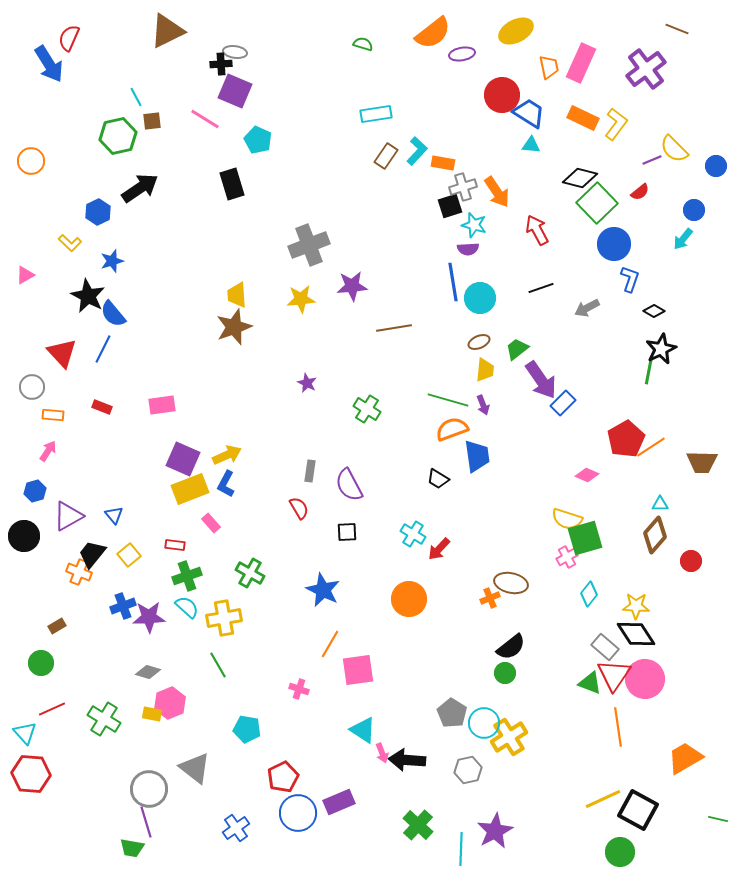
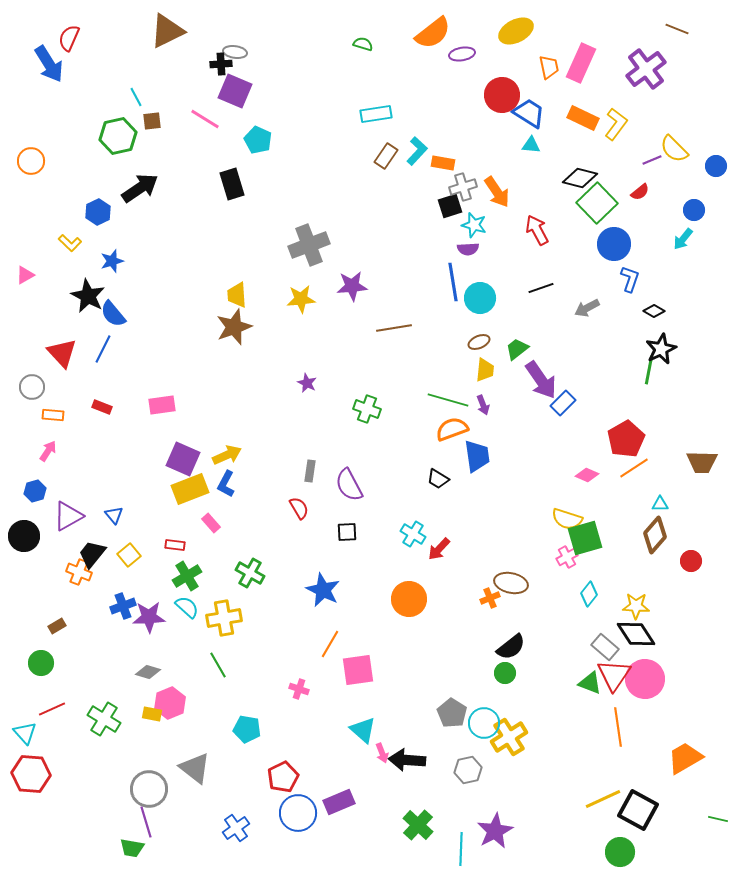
green cross at (367, 409): rotated 12 degrees counterclockwise
orange line at (651, 447): moved 17 px left, 21 px down
green cross at (187, 576): rotated 12 degrees counterclockwise
cyan triangle at (363, 730): rotated 8 degrees clockwise
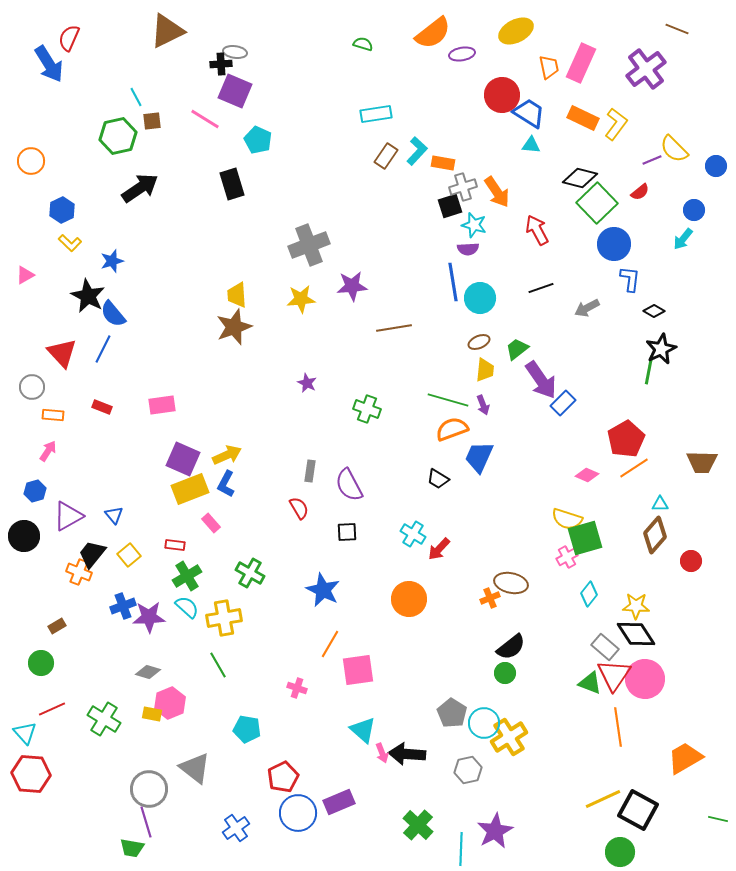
blue hexagon at (98, 212): moved 36 px left, 2 px up
blue L-shape at (630, 279): rotated 12 degrees counterclockwise
blue trapezoid at (477, 456): moved 2 px right, 1 px down; rotated 148 degrees counterclockwise
pink cross at (299, 689): moved 2 px left, 1 px up
black arrow at (407, 760): moved 6 px up
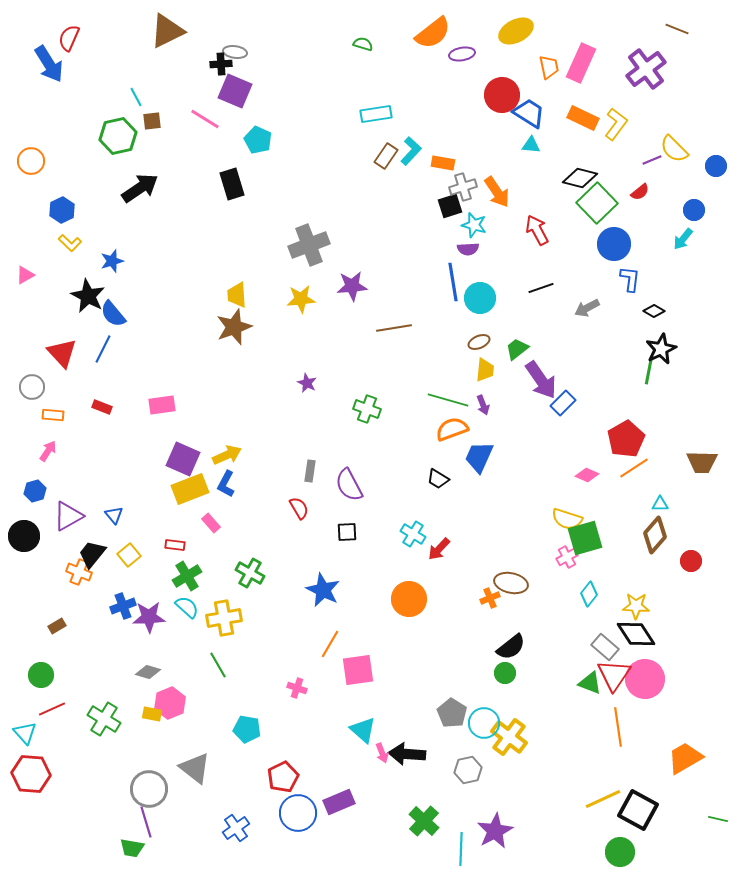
cyan L-shape at (417, 151): moved 6 px left
green circle at (41, 663): moved 12 px down
yellow cross at (509, 737): rotated 21 degrees counterclockwise
green cross at (418, 825): moved 6 px right, 4 px up
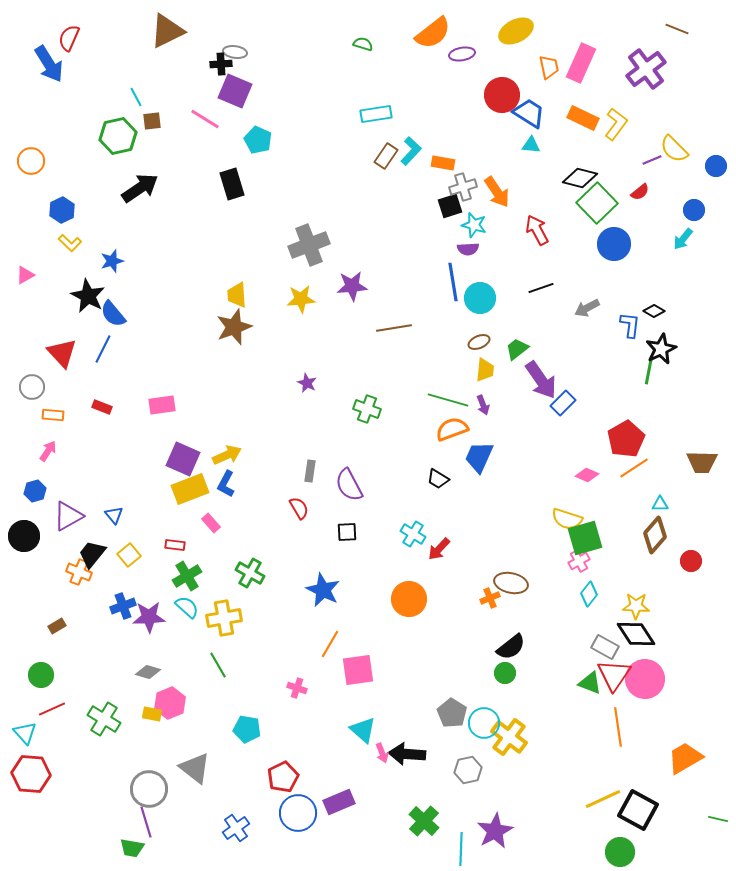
blue L-shape at (630, 279): moved 46 px down
pink cross at (567, 557): moved 12 px right, 4 px down
gray rectangle at (605, 647): rotated 12 degrees counterclockwise
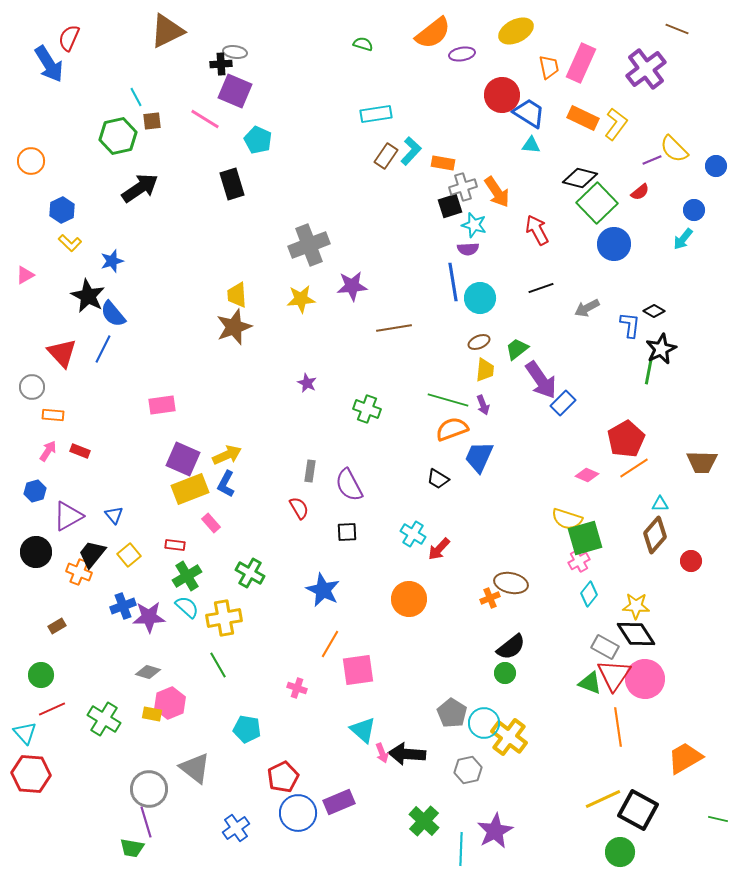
red rectangle at (102, 407): moved 22 px left, 44 px down
black circle at (24, 536): moved 12 px right, 16 px down
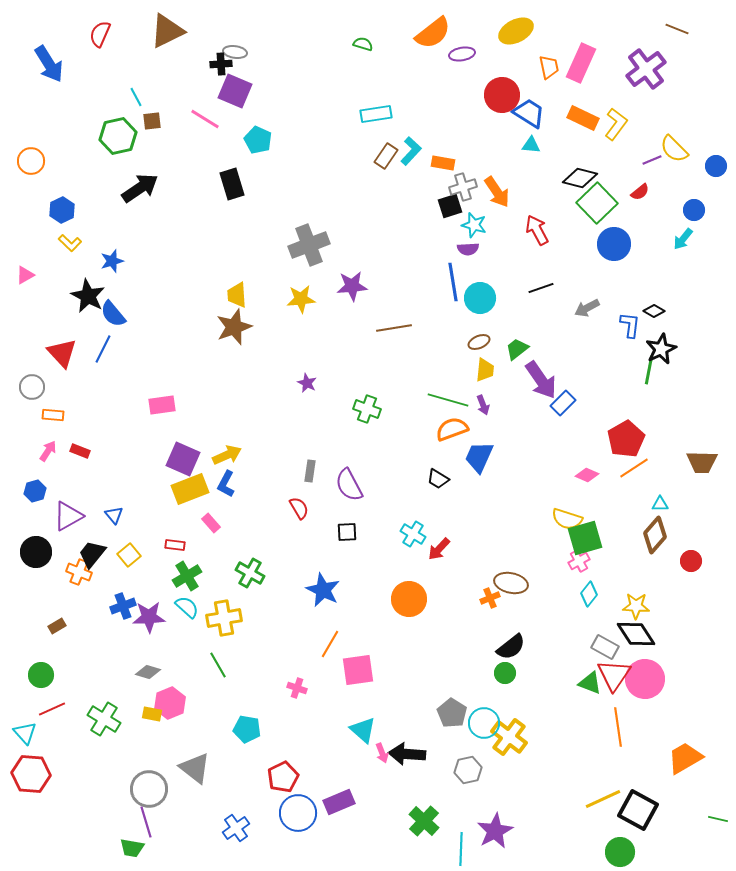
red semicircle at (69, 38): moved 31 px right, 4 px up
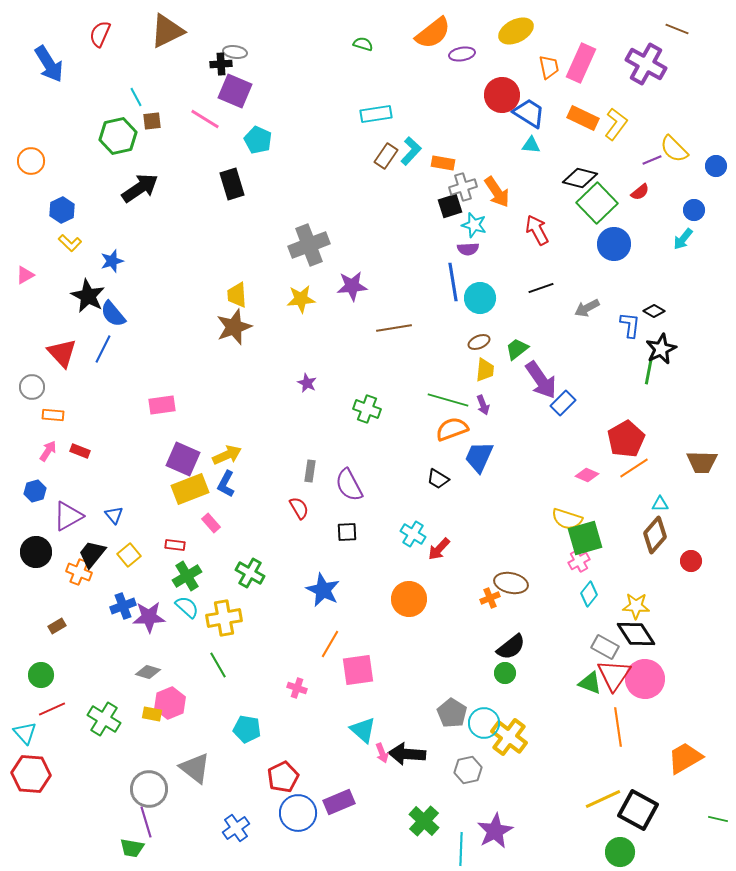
purple cross at (646, 69): moved 5 px up; rotated 24 degrees counterclockwise
